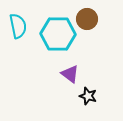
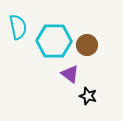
brown circle: moved 26 px down
cyan semicircle: moved 1 px down
cyan hexagon: moved 4 px left, 7 px down
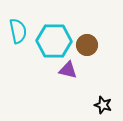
cyan semicircle: moved 4 px down
purple triangle: moved 2 px left, 4 px up; rotated 24 degrees counterclockwise
black star: moved 15 px right, 9 px down
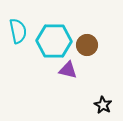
black star: rotated 12 degrees clockwise
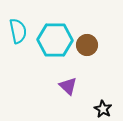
cyan hexagon: moved 1 px right, 1 px up
purple triangle: moved 16 px down; rotated 30 degrees clockwise
black star: moved 4 px down
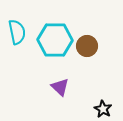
cyan semicircle: moved 1 px left, 1 px down
brown circle: moved 1 px down
purple triangle: moved 8 px left, 1 px down
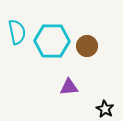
cyan hexagon: moved 3 px left, 1 px down
purple triangle: moved 9 px right; rotated 48 degrees counterclockwise
black star: moved 2 px right
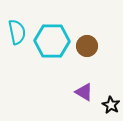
purple triangle: moved 15 px right, 5 px down; rotated 36 degrees clockwise
black star: moved 6 px right, 4 px up
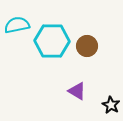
cyan semicircle: moved 7 px up; rotated 90 degrees counterclockwise
purple triangle: moved 7 px left, 1 px up
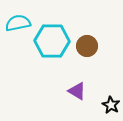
cyan semicircle: moved 1 px right, 2 px up
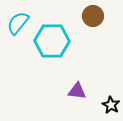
cyan semicircle: rotated 40 degrees counterclockwise
brown circle: moved 6 px right, 30 px up
purple triangle: rotated 24 degrees counterclockwise
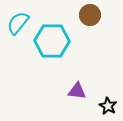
brown circle: moved 3 px left, 1 px up
black star: moved 3 px left, 1 px down
